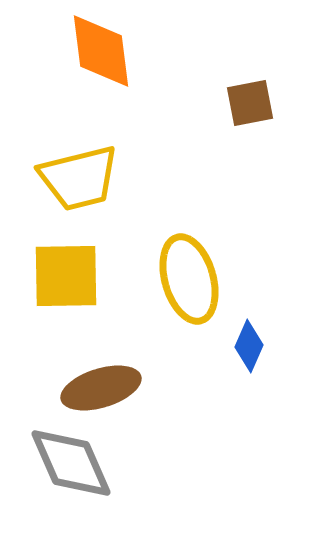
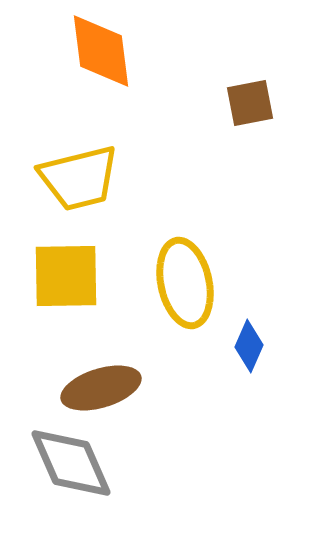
yellow ellipse: moved 4 px left, 4 px down; rotated 4 degrees clockwise
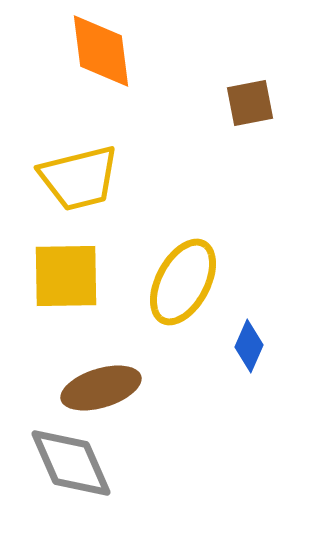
yellow ellipse: moved 2 px left, 1 px up; rotated 40 degrees clockwise
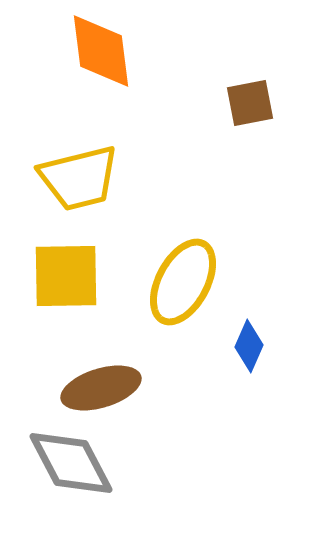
gray diamond: rotated 4 degrees counterclockwise
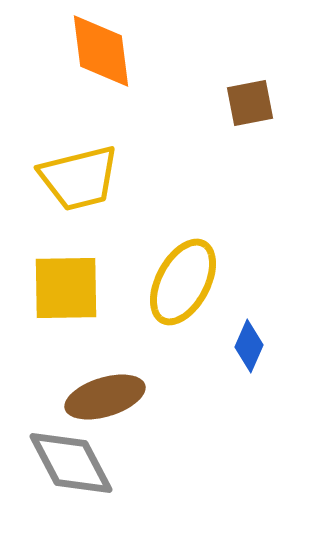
yellow square: moved 12 px down
brown ellipse: moved 4 px right, 9 px down
